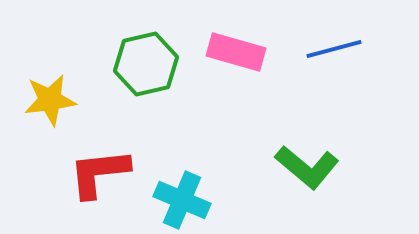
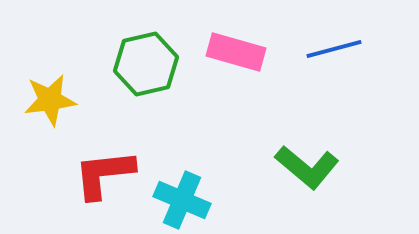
red L-shape: moved 5 px right, 1 px down
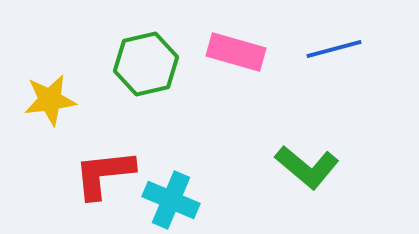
cyan cross: moved 11 px left
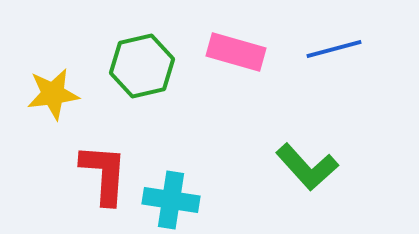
green hexagon: moved 4 px left, 2 px down
yellow star: moved 3 px right, 6 px up
green L-shape: rotated 8 degrees clockwise
red L-shape: rotated 100 degrees clockwise
cyan cross: rotated 14 degrees counterclockwise
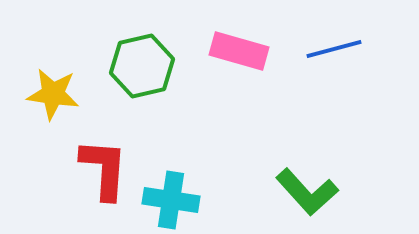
pink rectangle: moved 3 px right, 1 px up
yellow star: rotated 16 degrees clockwise
green L-shape: moved 25 px down
red L-shape: moved 5 px up
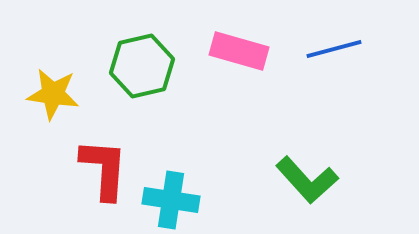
green L-shape: moved 12 px up
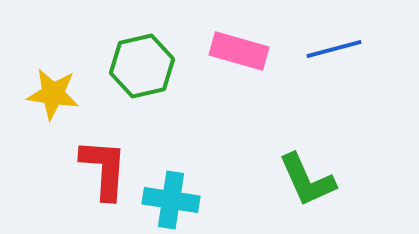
green L-shape: rotated 18 degrees clockwise
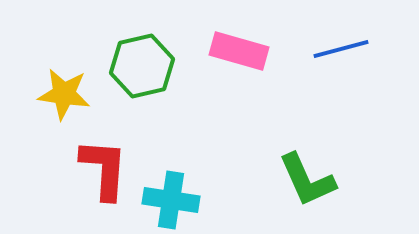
blue line: moved 7 px right
yellow star: moved 11 px right
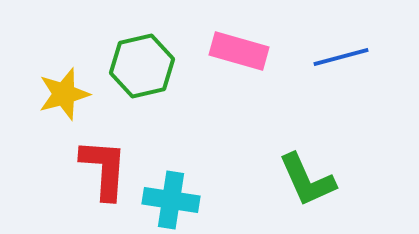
blue line: moved 8 px down
yellow star: rotated 24 degrees counterclockwise
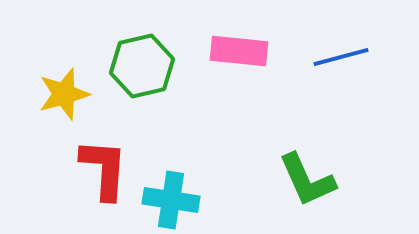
pink rectangle: rotated 10 degrees counterclockwise
